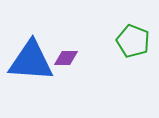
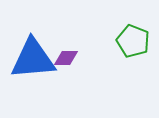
blue triangle: moved 2 px right, 2 px up; rotated 9 degrees counterclockwise
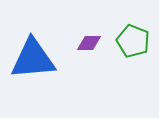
purple diamond: moved 23 px right, 15 px up
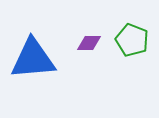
green pentagon: moved 1 px left, 1 px up
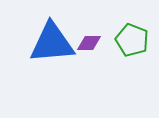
blue triangle: moved 19 px right, 16 px up
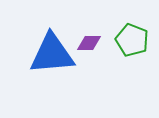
blue triangle: moved 11 px down
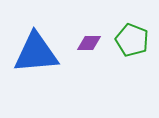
blue triangle: moved 16 px left, 1 px up
